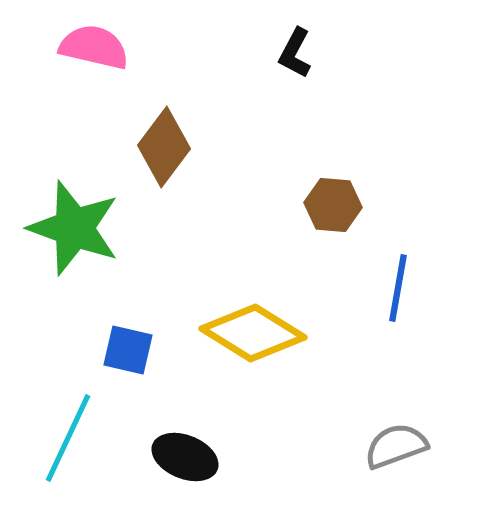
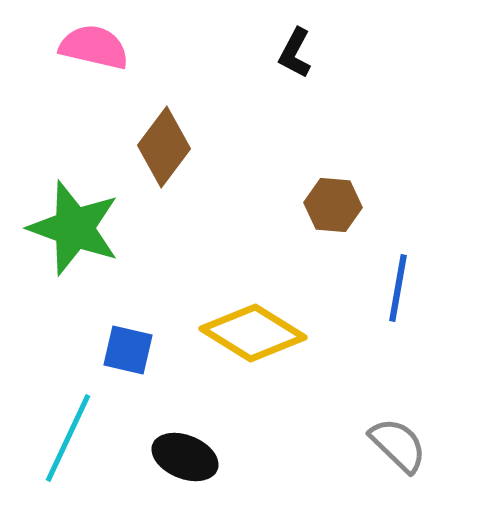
gray semicircle: moved 2 px right, 1 px up; rotated 64 degrees clockwise
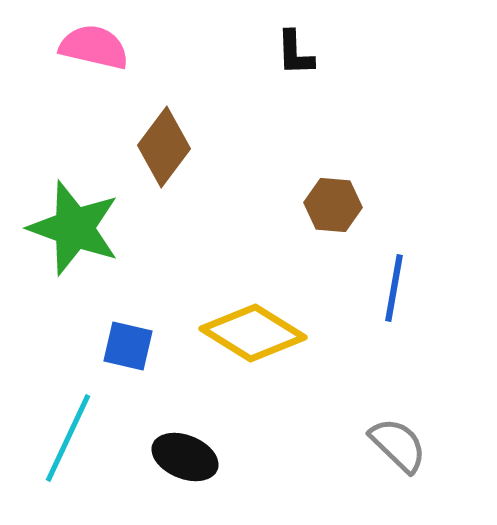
black L-shape: rotated 30 degrees counterclockwise
blue line: moved 4 px left
blue square: moved 4 px up
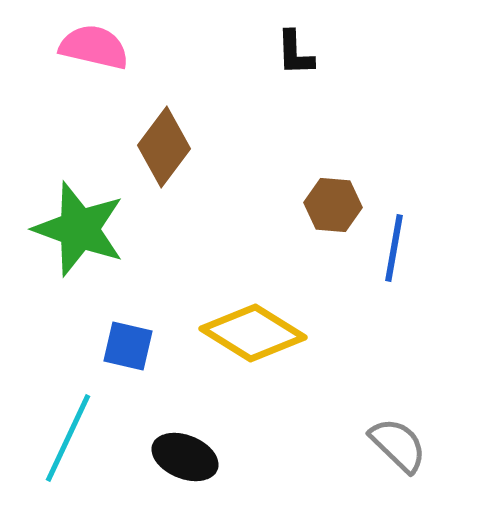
green star: moved 5 px right, 1 px down
blue line: moved 40 px up
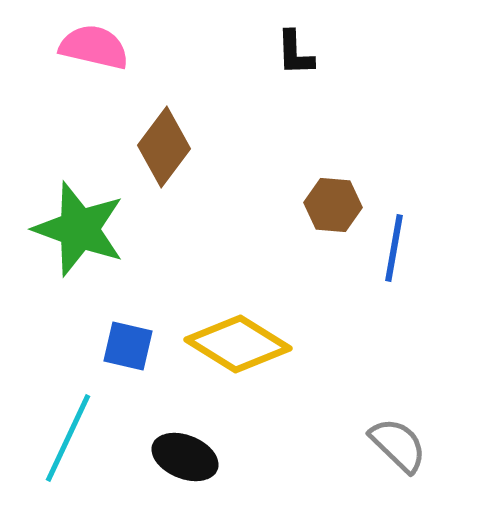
yellow diamond: moved 15 px left, 11 px down
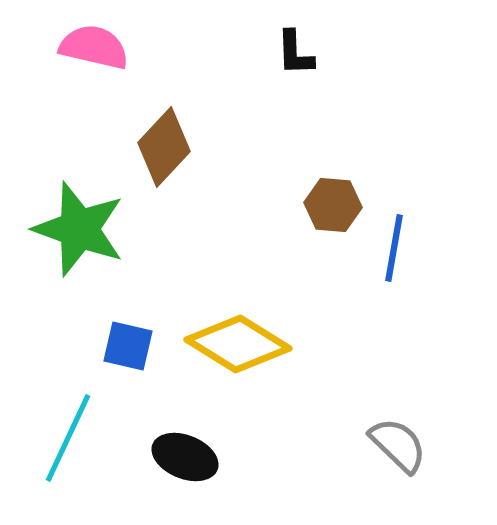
brown diamond: rotated 6 degrees clockwise
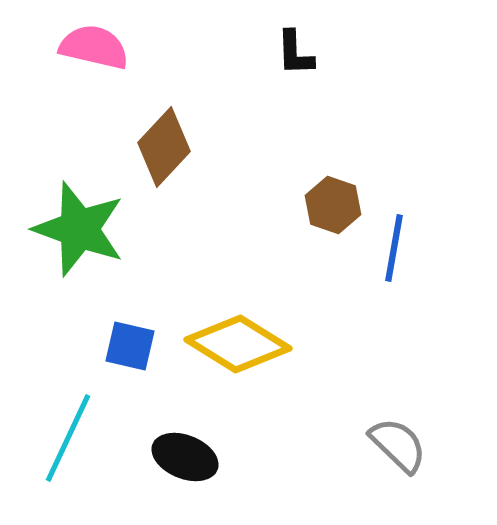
brown hexagon: rotated 14 degrees clockwise
blue square: moved 2 px right
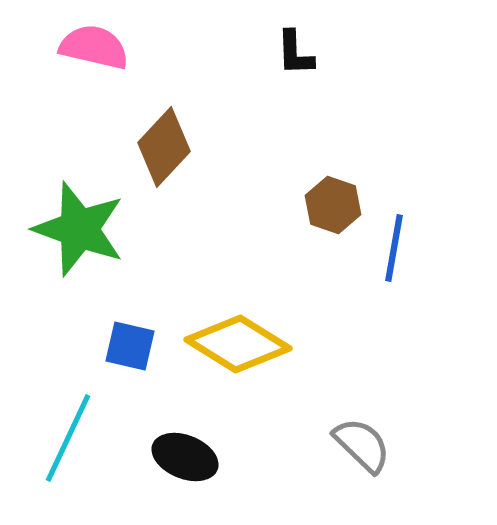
gray semicircle: moved 36 px left
